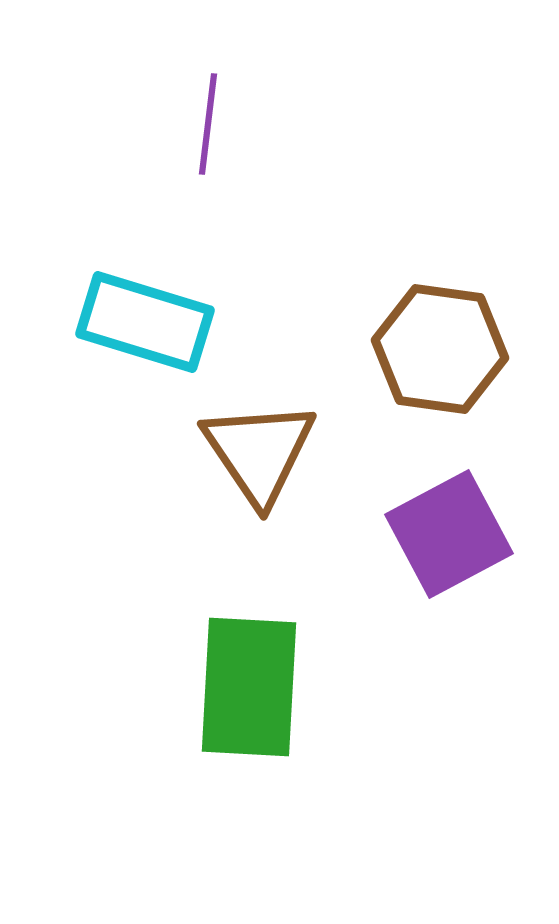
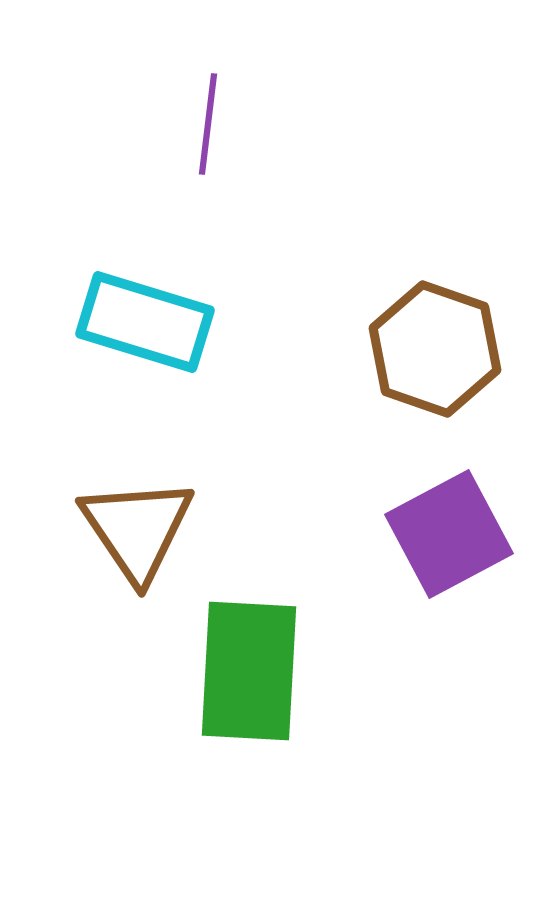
brown hexagon: moved 5 px left; rotated 11 degrees clockwise
brown triangle: moved 122 px left, 77 px down
green rectangle: moved 16 px up
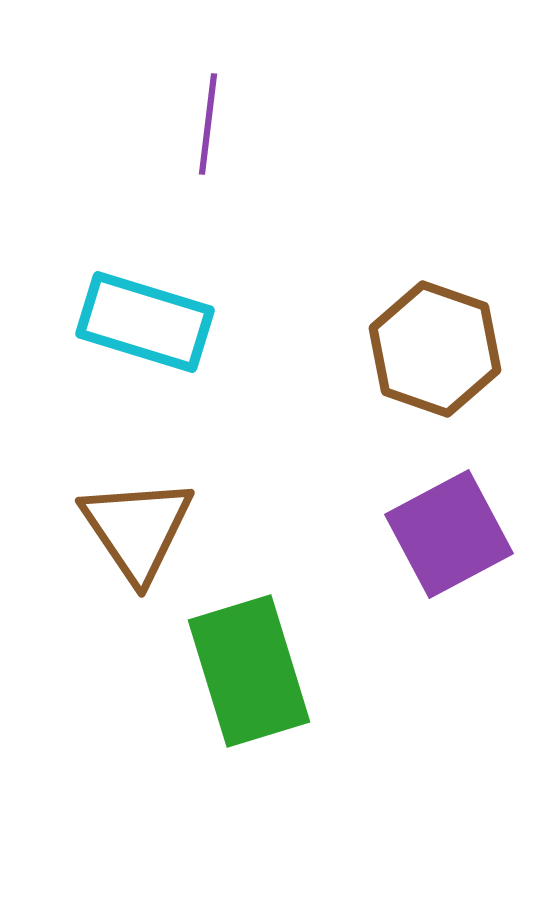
green rectangle: rotated 20 degrees counterclockwise
